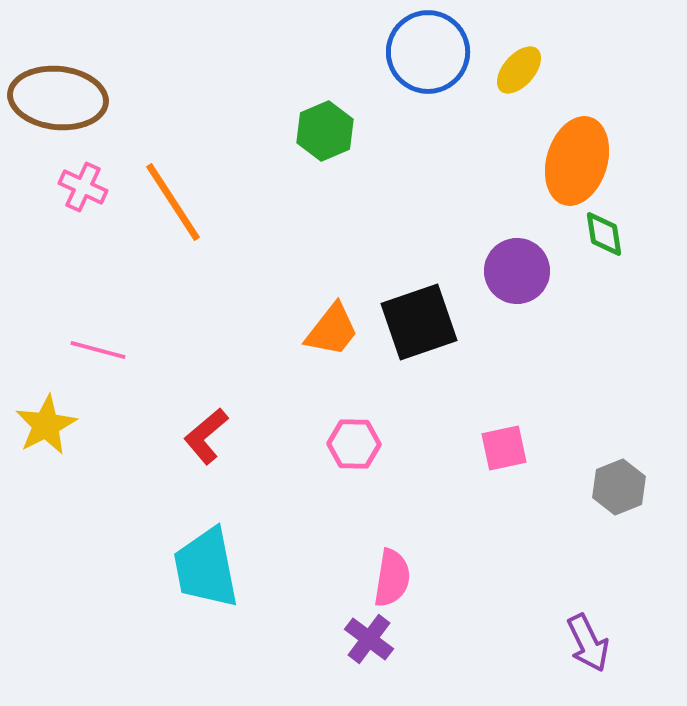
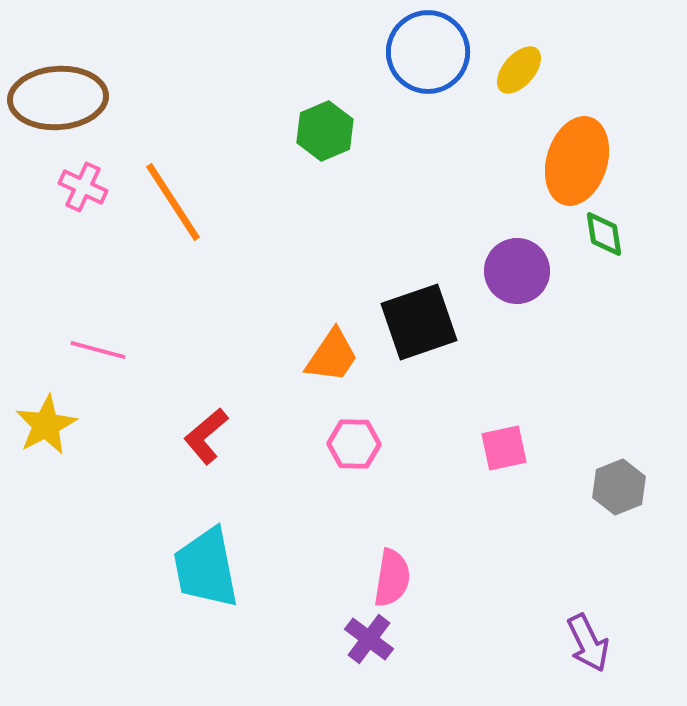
brown ellipse: rotated 10 degrees counterclockwise
orange trapezoid: moved 26 px down; rotated 4 degrees counterclockwise
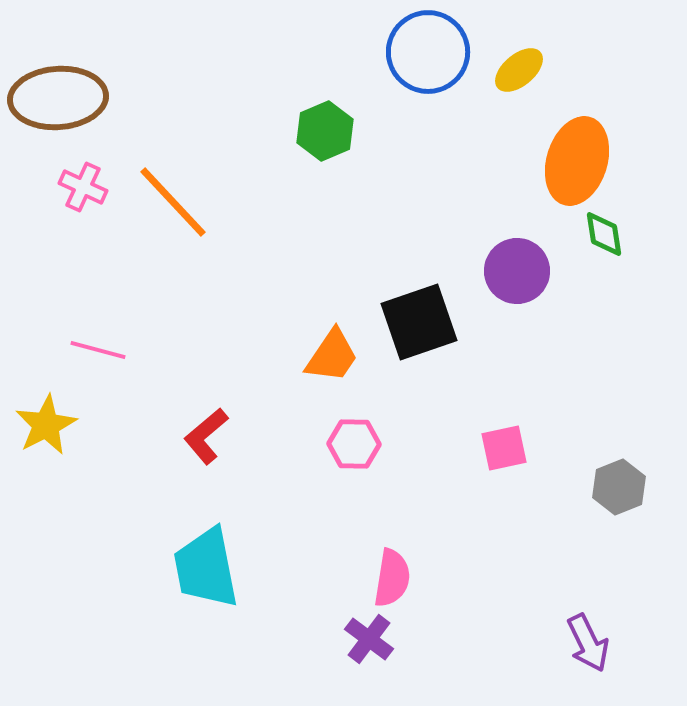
yellow ellipse: rotated 9 degrees clockwise
orange line: rotated 10 degrees counterclockwise
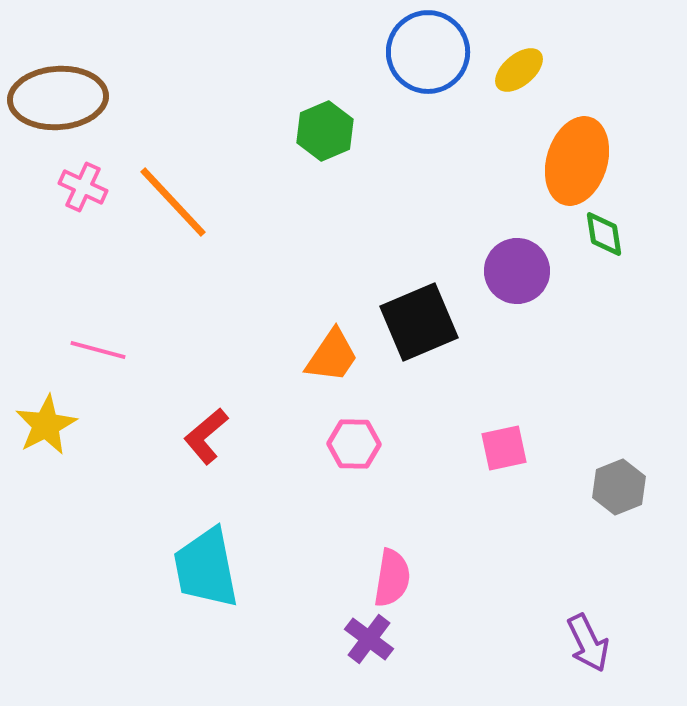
black square: rotated 4 degrees counterclockwise
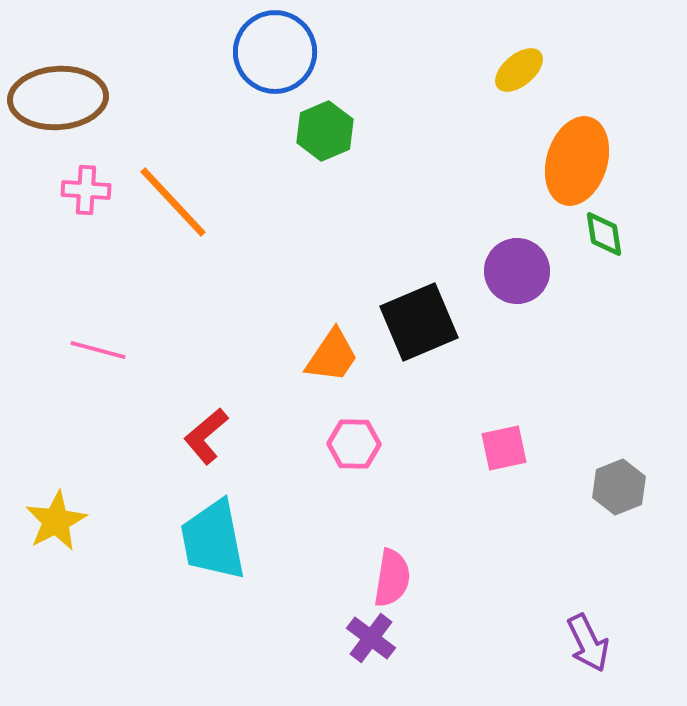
blue circle: moved 153 px left
pink cross: moved 3 px right, 3 px down; rotated 21 degrees counterclockwise
yellow star: moved 10 px right, 96 px down
cyan trapezoid: moved 7 px right, 28 px up
purple cross: moved 2 px right, 1 px up
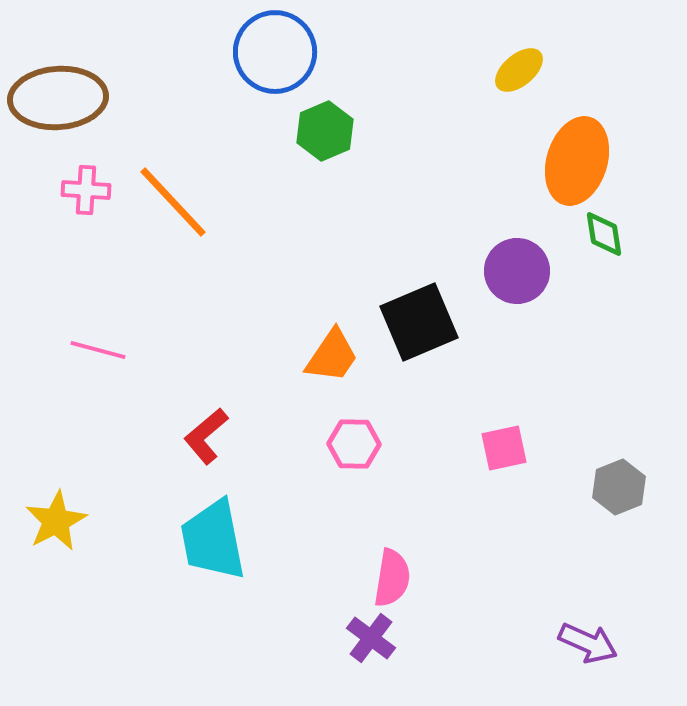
purple arrow: rotated 40 degrees counterclockwise
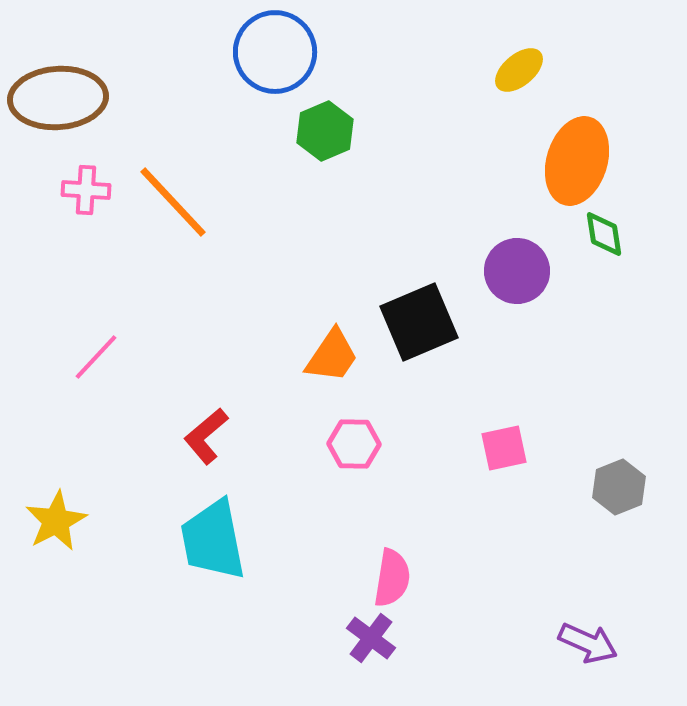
pink line: moved 2 px left, 7 px down; rotated 62 degrees counterclockwise
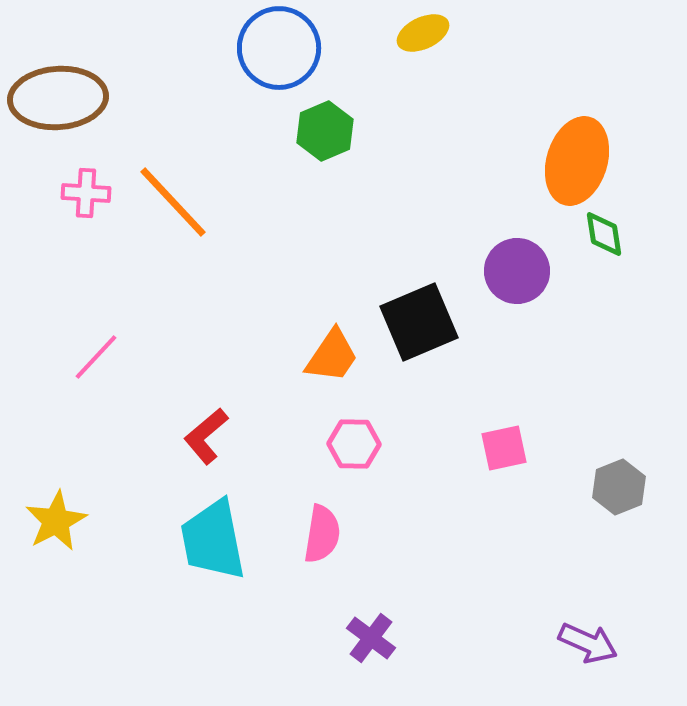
blue circle: moved 4 px right, 4 px up
yellow ellipse: moved 96 px left, 37 px up; rotated 15 degrees clockwise
pink cross: moved 3 px down
pink semicircle: moved 70 px left, 44 px up
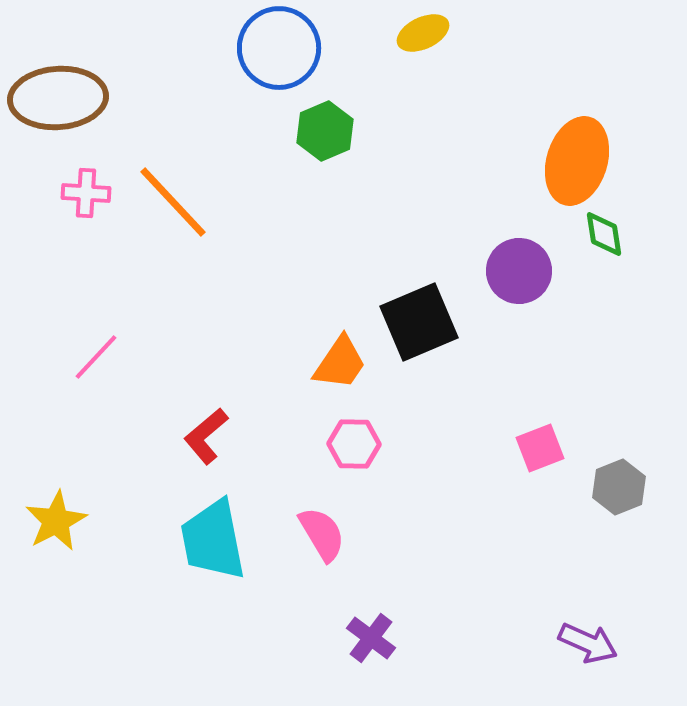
purple circle: moved 2 px right
orange trapezoid: moved 8 px right, 7 px down
pink square: moved 36 px right; rotated 9 degrees counterclockwise
pink semicircle: rotated 40 degrees counterclockwise
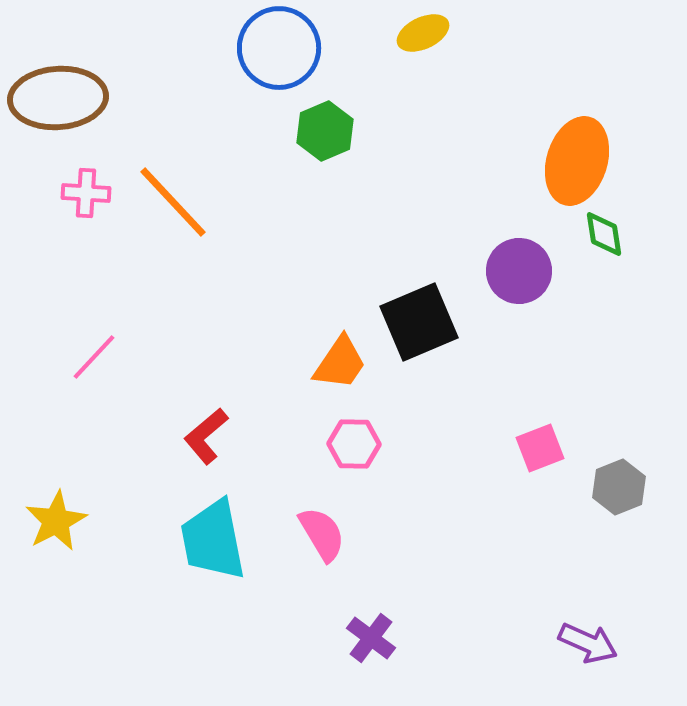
pink line: moved 2 px left
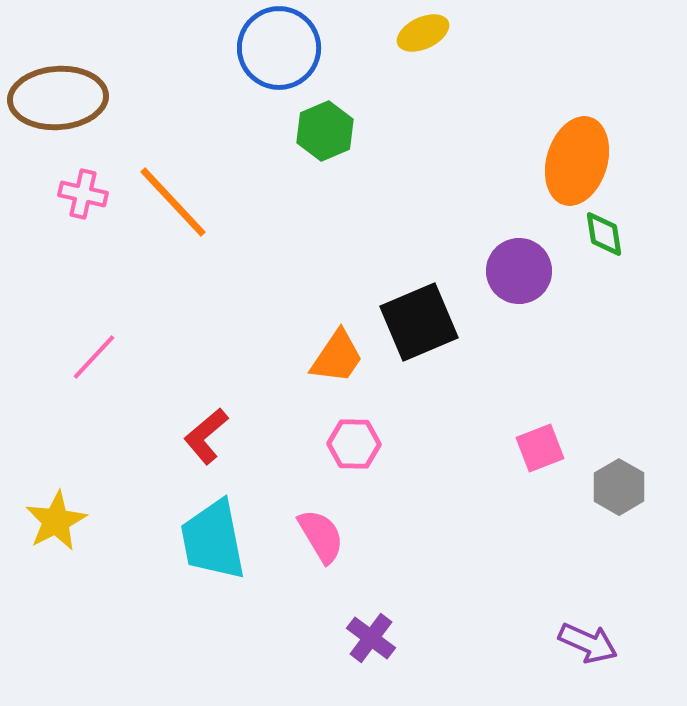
pink cross: moved 3 px left, 1 px down; rotated 9 degrees clockwise
orange trapezoid: moved 3 px left, 6 px up
gray hexagon: rotated 8 degrees counterclockwise
pink semicircle: moved 1 px left, 2 px down
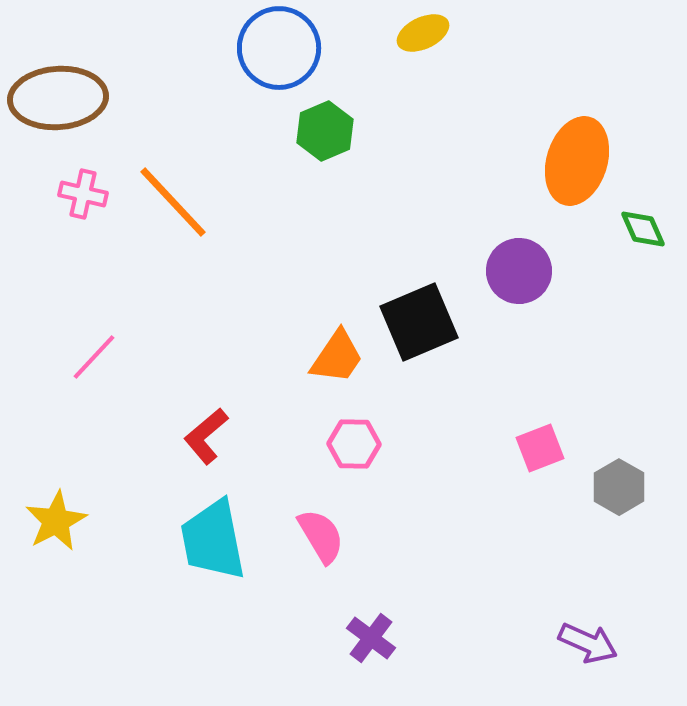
green diamond: moved 39 px right, 5 px up; rotated 15 degrees counterclockwise
